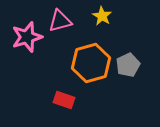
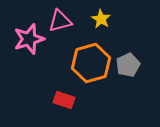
yellow star: moved 1 px left, 3 px down
pink star: moved 2 px right, 2 px down
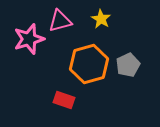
orange hexagon: moved 2 px left, 1 px down
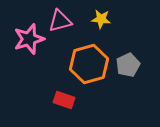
yellow star: rotated 24 degrees counterclockwise
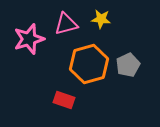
pink triangle: moved 6 px right, 3 px down
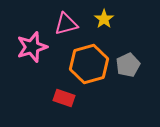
yellow star: moved 3 px right; rotated 30 degrees clockwise
pink star: moved 3 px right, 8 px down
red rectangle: moved 2 px up
